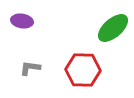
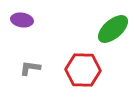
purple ellipse: moved 1 px up
green ellipse: moved 1 px down
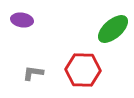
gray L-shape: moved 3 px right, 5 px down
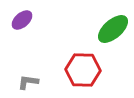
purple ellipse: rotated 50 degrees counterclockwise
gray L-shape: moved 5 px left, 9 px down
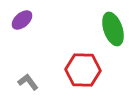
green ellipse: rotated 68 degrees counterclockwise
gray L-shape: rotated 45 degrees clockwise
